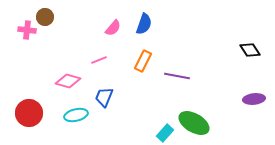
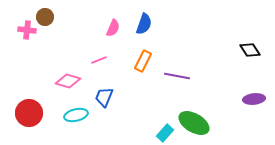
pink semicircle: rotated 18 degrees counterclockwise
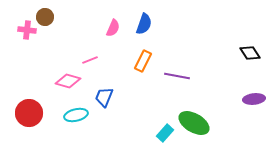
black diamond: moved 3 px down
pink line: moved 9 px left
